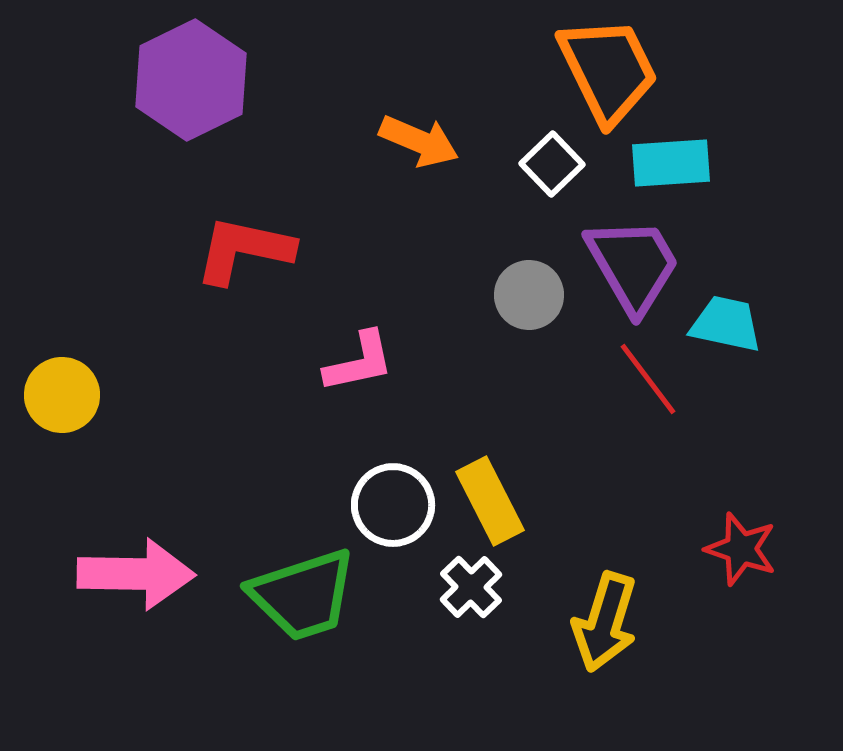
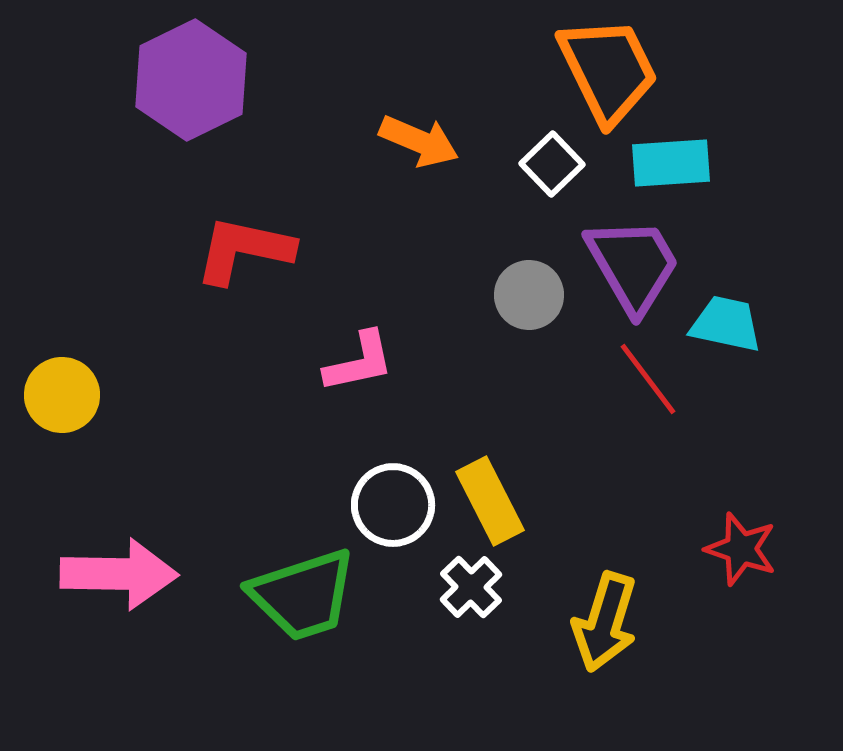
pink arrow: moved 17 px left
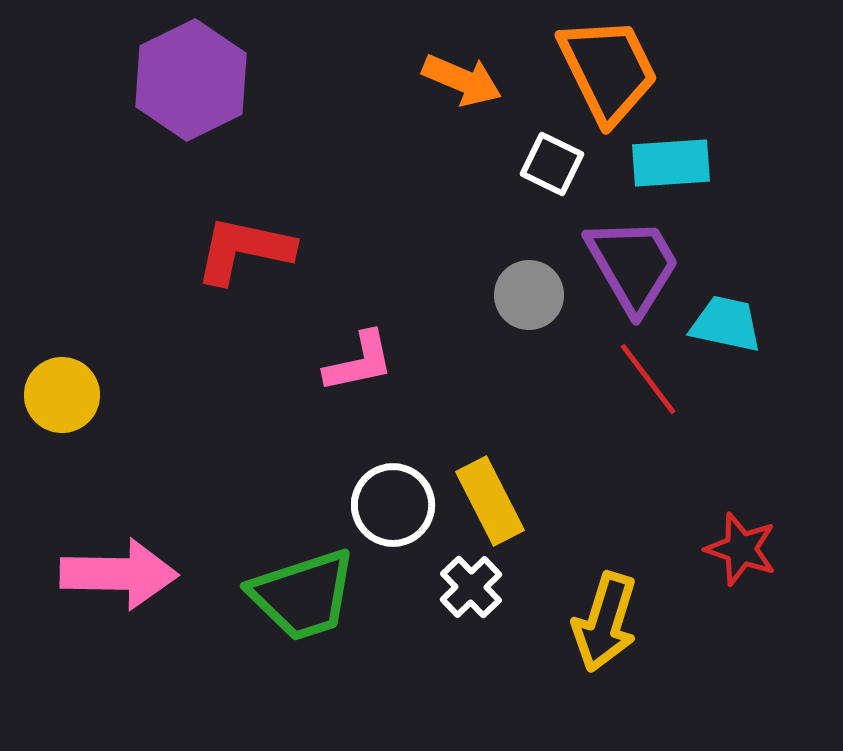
orange arrow: moved 43 px right, 61 px up
white square: rotated 20 degrees counterclockwise
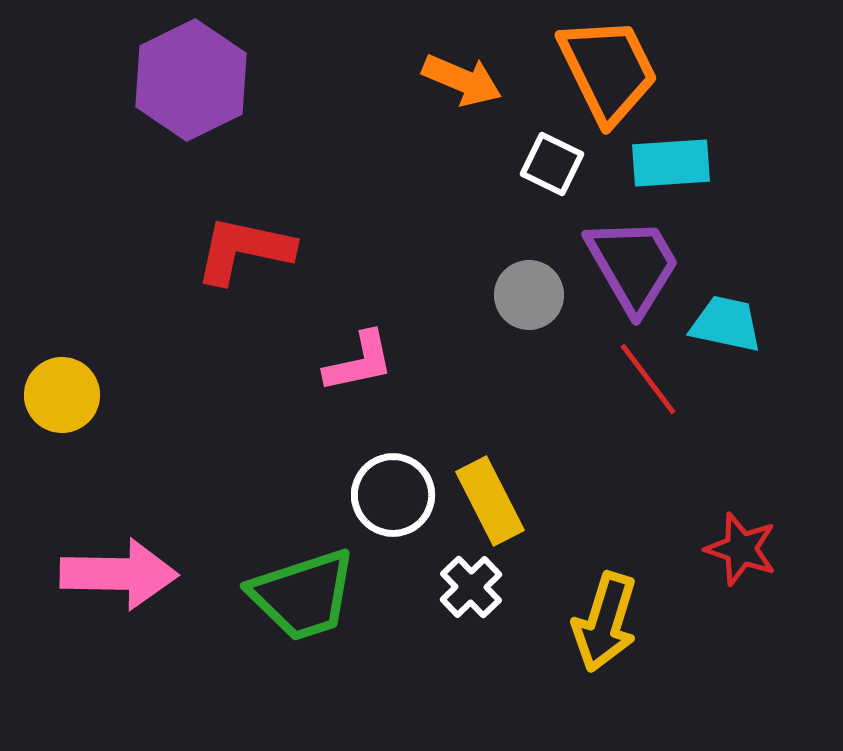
white circle: moved 10 px up
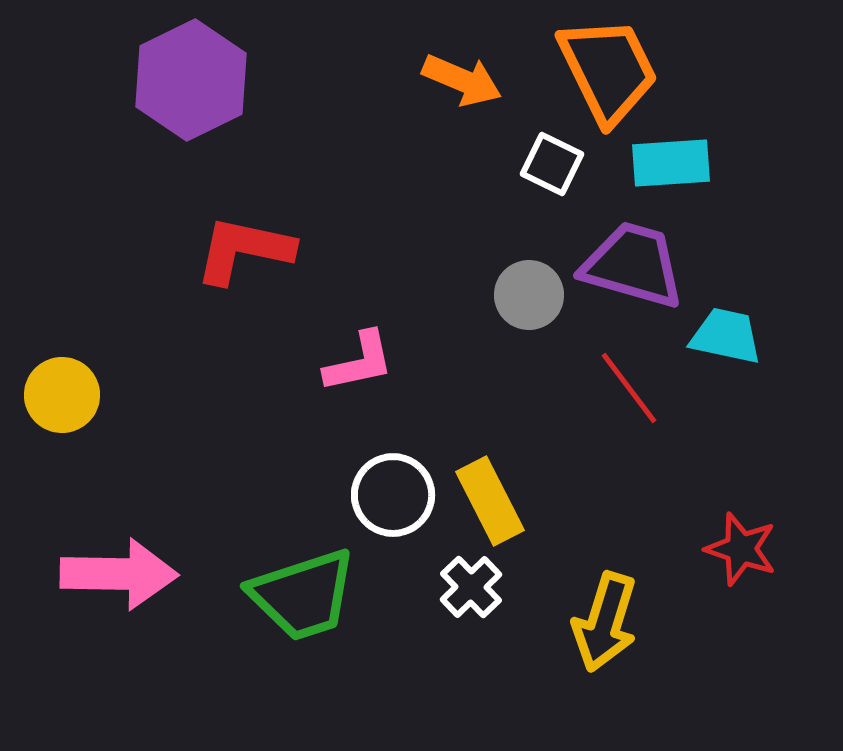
purple trapezoid: rotated 44 degrees counterclockwise
cyan trapezoid: moved 12 px down
red line: moved 19 px left, 9 px down
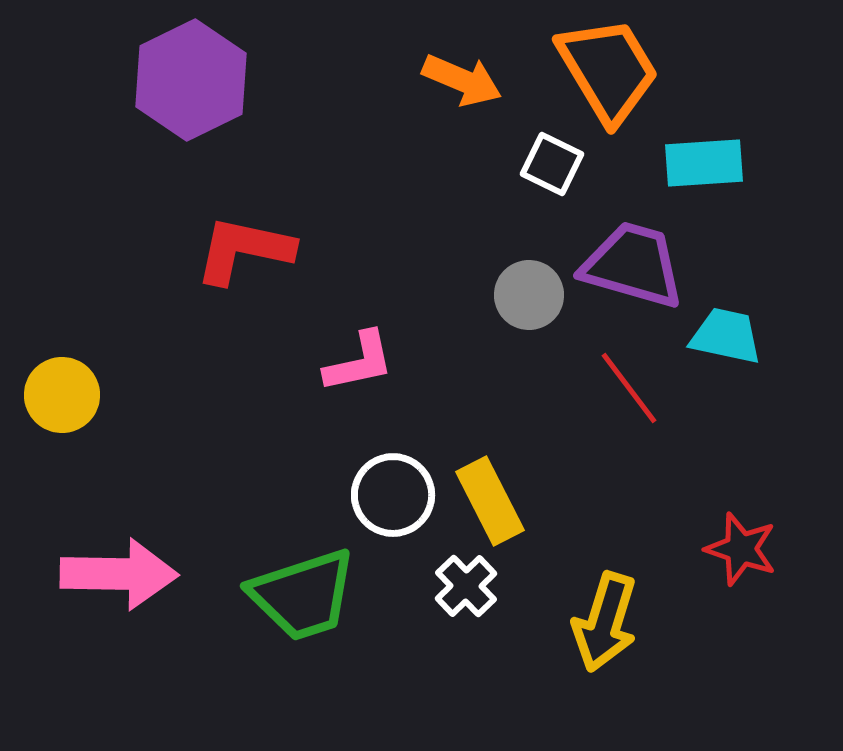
orange trapezoid: rotated 5 degrees counterclockwise
cyan rectangle: moved 33 px right
white cross: moved 5 px left, 1 px up
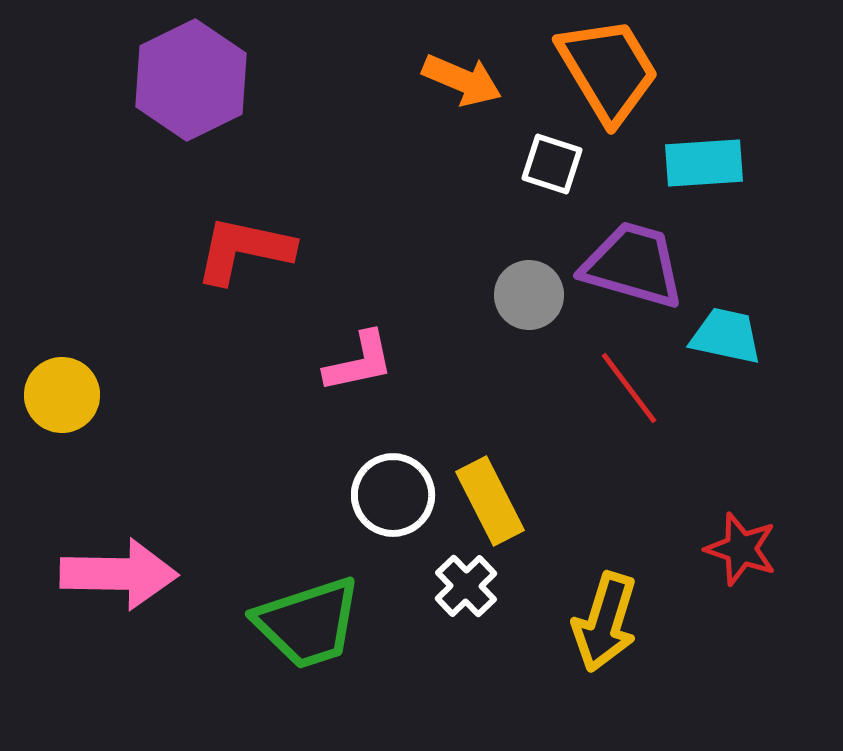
white square: rotated 8 degrees counterclockwise
green trapezoid: moved 5 px right, 28 px down
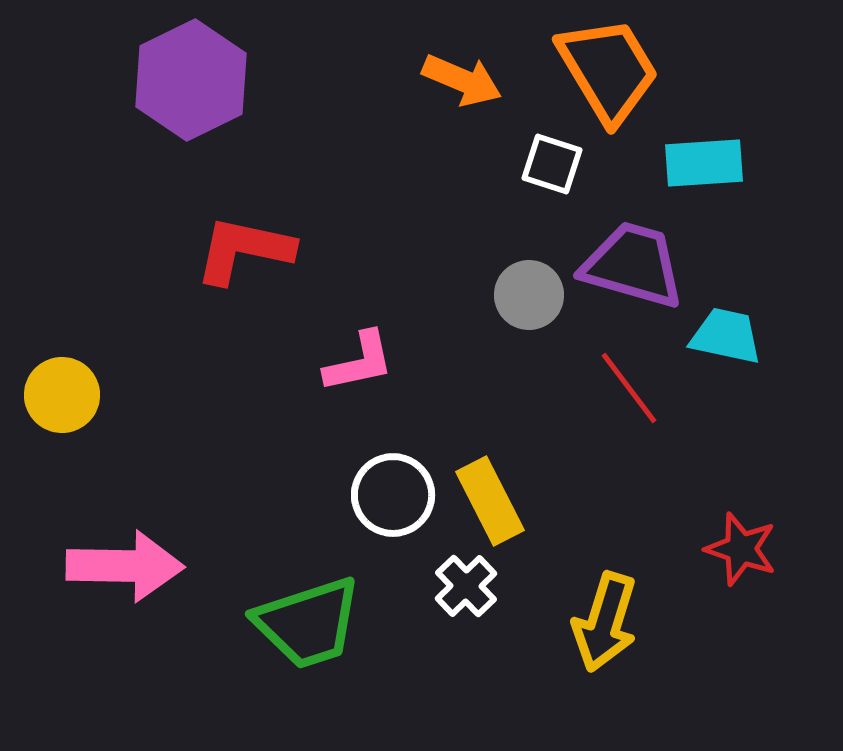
pink arrow: moved 6 px right, 8 px up
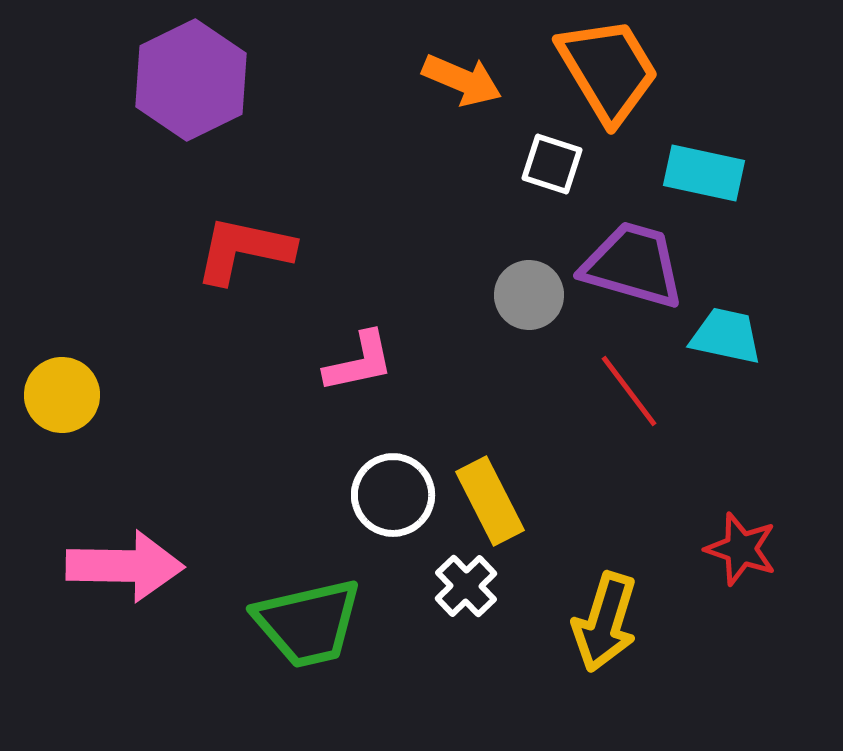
cyan rectangle: moved 10 px down; rotated 16 degrees clockwise
red line: moved 3 px down
green trapezoid: rotated 5 degrees clockwise
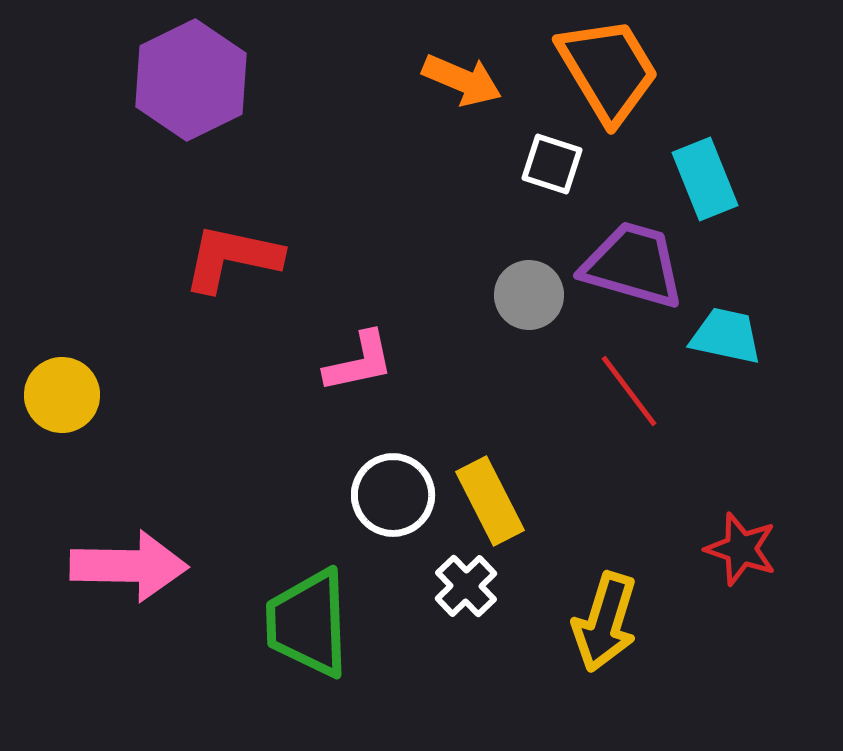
cyan rectangle: moved 1 px right, 6 px down; rotated 56 degrees clockwise
red L-shape: moved 12 px left, 8 px down
pink arrow: moved 4 px right
green trapezoid: rotated 101 degrees clockwise
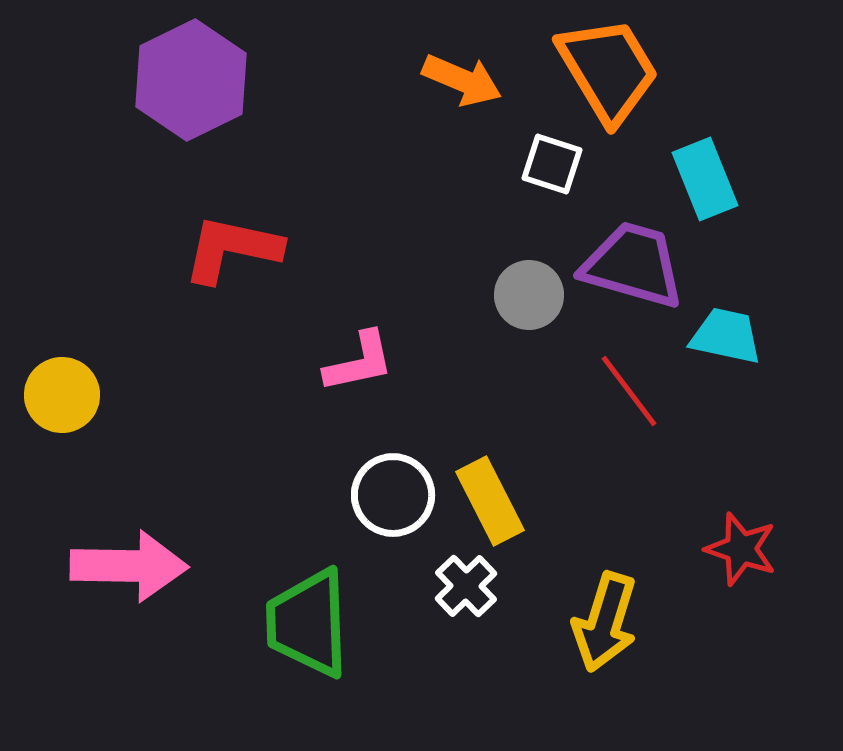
red L-shape: moved 9 px up
